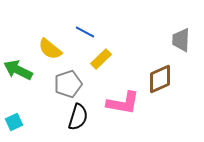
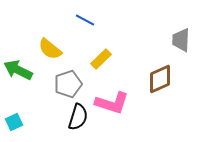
blue line: moved 12 px up
pink L-shape: moved 11 px left; rotated 8 degrees clockwise
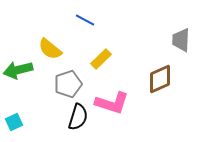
green arrow: rotated 40 degrees counterclockwise
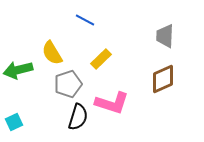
gray trapezoid: moved 16 px left, 4 px up
yellow semicircle: moved 2 px right, 4 px down; rotated 20 degrees clockwise
brown diamond: moved 3 px right
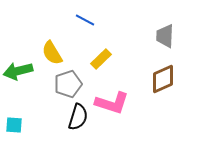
green arrow: moved 1 px down
cyan square: moved 3 px down; rotated 30 degrees clockwise
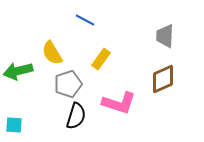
yellow rectangle: rotated 10 degrees counterclockwise
pink L-shape: moved 7 px right
black semicircle: moved 2 px left, 1 px up
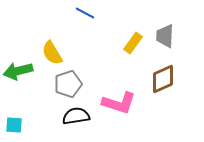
blue line: moved 7 px up
yellow rectangle: moved 32 px right, 16 px up
black semicircle: rotated 116 degrees counterclockwise
